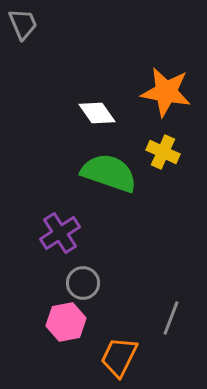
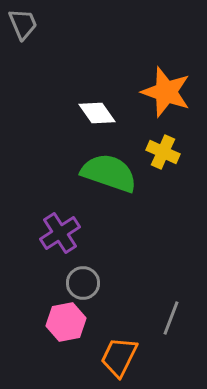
orange star: rotated 9 degrees clockwise
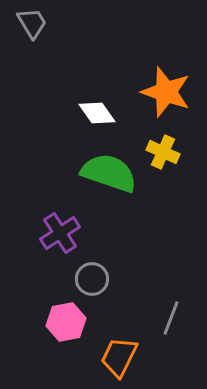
gray trapezoid: moved 9 px right, 1 px up; rotated 8 degrees counterclockwise
gray circle: moved 9 px right, 4 px up
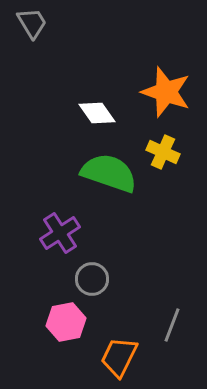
gray line: moved 1 px right, 7 px down
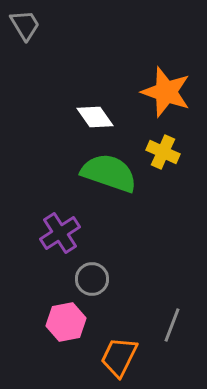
gray trapezoid: moved 7 px left, 2 px down
white diamond: moved 2 px left, 4 px down
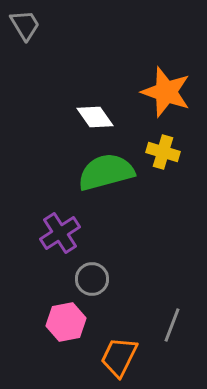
yellow cross: rotated 8 degrees counterclockwise
green semicircle: moved 3 px left, 1 px up; rotated 34 degrees counterclockwise
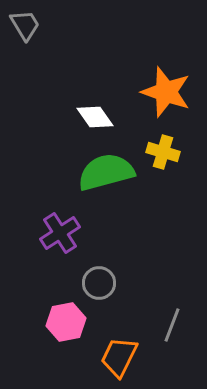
gray circle: moved 7 px right, 4 px down
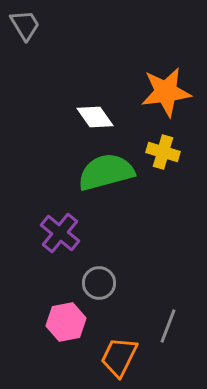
orange star: rotated 27 degrees counterclockwise
purple cross: rotated 18 degrees counterclockwise
gray line: moved 4 px left, 1 px down
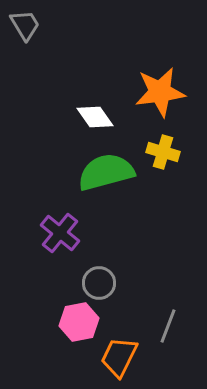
orange star: moved 6 px left
pink hexagon: moved 13 px right
